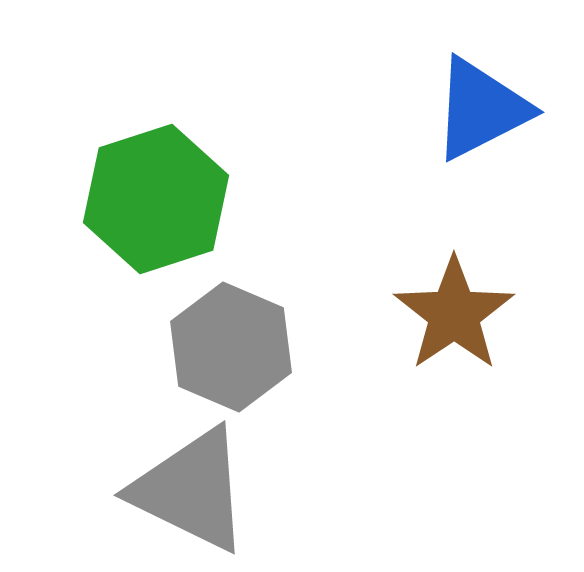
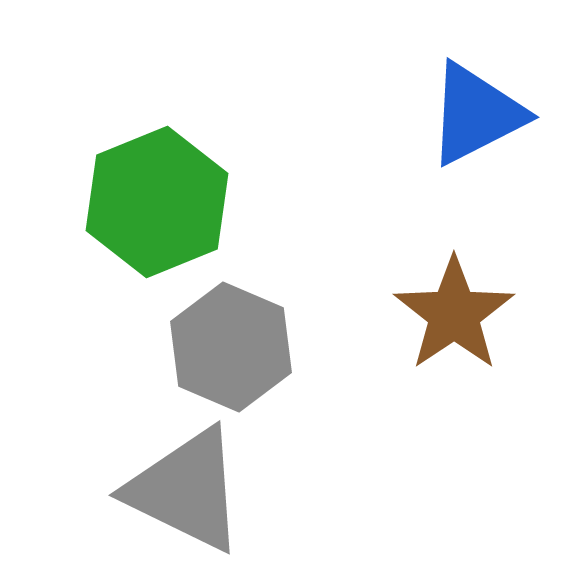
blue triangle: moved 5 px left, 5 px down
green hexagon: moved 1 px right, 3 px down; rotated 4 degrees counterclockwise
gray triangle: moved 5 px left
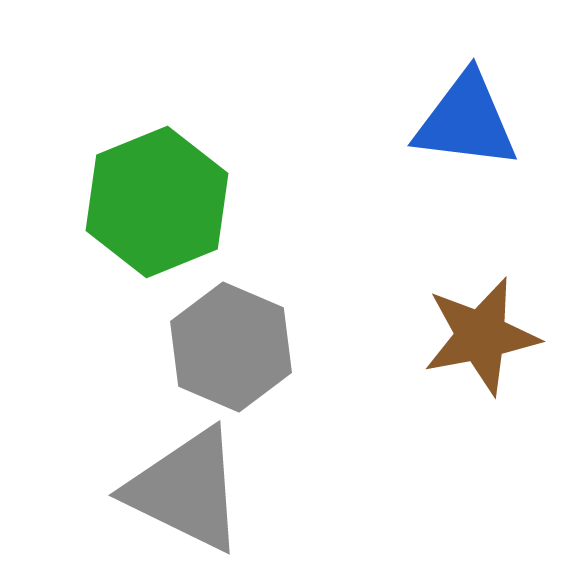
blue triangle: moved 10 px left, 7 px down; rotated 34 degrees clockwise
brown star: moved 27 px right, 22 px down; rotated 23 degrees clockwise
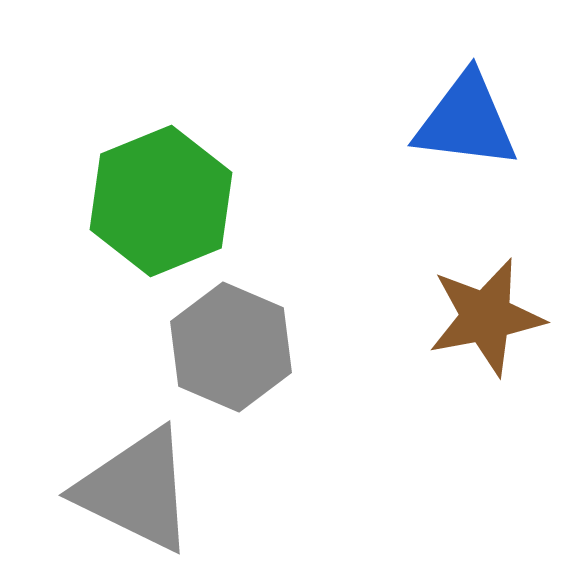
green hexagon: moved 4 px right, 1 px up
brown star: moved 5 px right, 19 px up
gray triangle: moved 50 px left
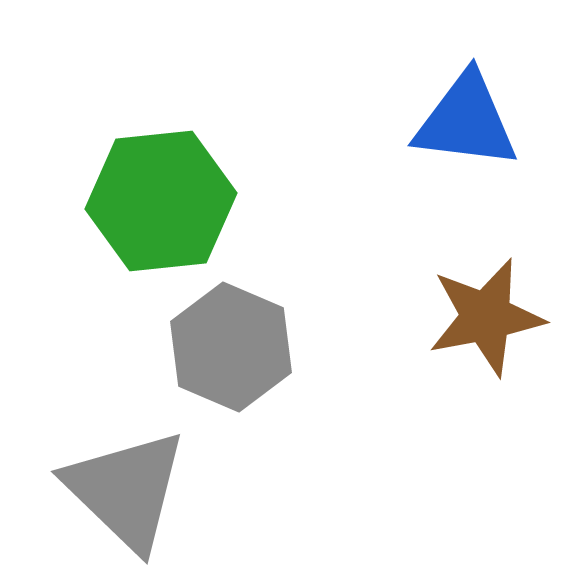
green hexagon: rotated 16 degrees clockwise
gray triangle: moved 10 px left; rotated 18 degrees clockwise
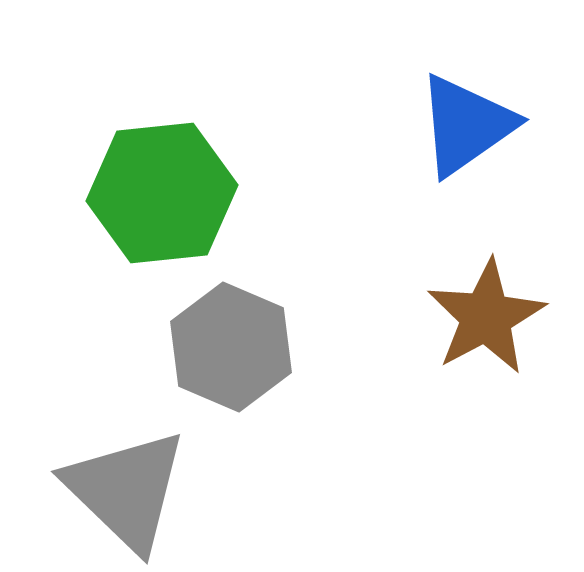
blue triangle: moved 4 px down; rotated 42 degrees counterclockwise
green hexagon: moved 1 px right, 8 px up
brown star: rotated 17 degrees counterclockwise
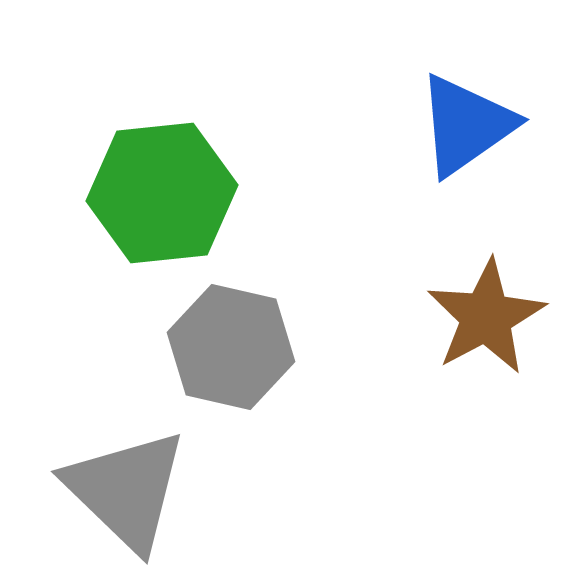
gray hexagon: rotated 10 degrees counterclockwise
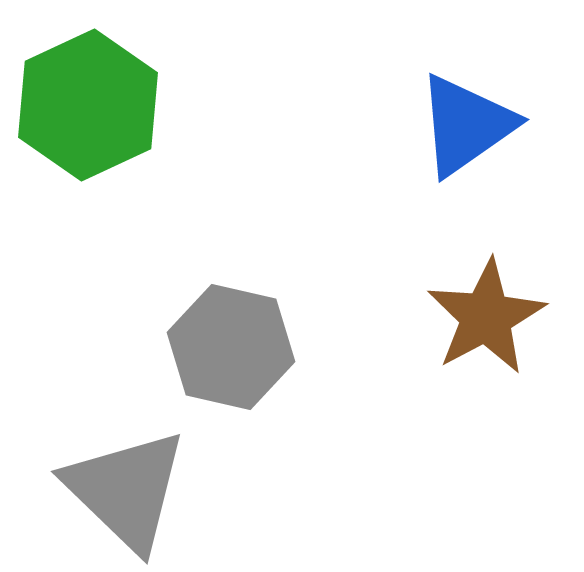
green hexagon: moved 74 px left, 88 px up; rotated 19 degrees counterclockwise
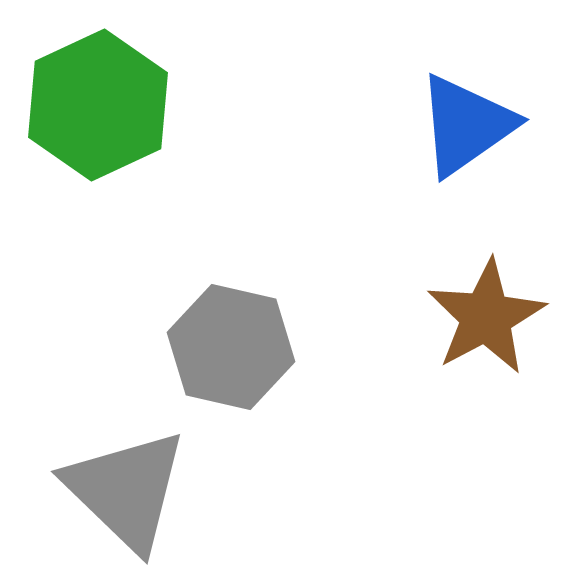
green hexagon: moved 10 px right
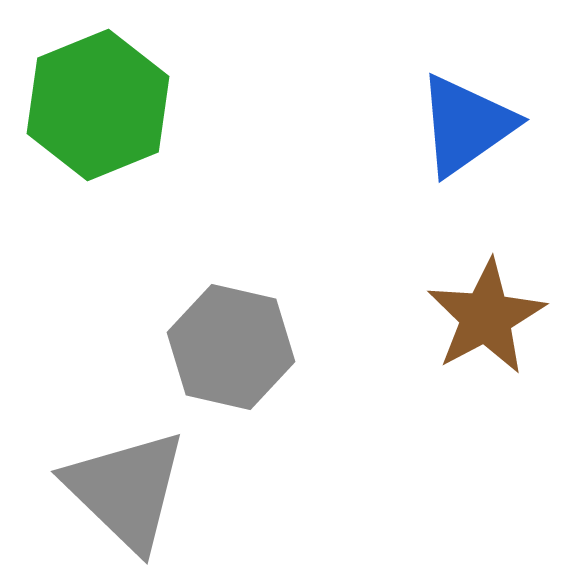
green hexagon: rotated 3 degrees clockwise
